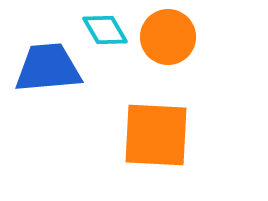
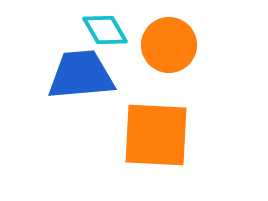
orange circle: moved 1 px right, 8 px down
blue trapezoid: moved 33 px right, 7 px down
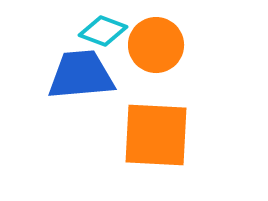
cyan diamond: moved 2 px left, 1 px down; rotated 39 degrees counterclockwise
orange circle: moved 13 px left
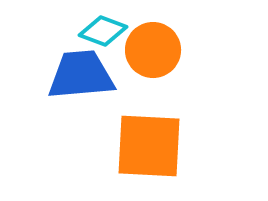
orange circle: moved 3 px left, 5 px down
orange square: moved 7 px left, 11 px down
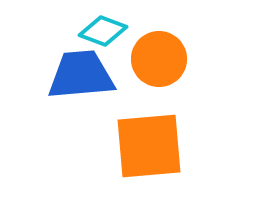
orange circle: moved 6 px right, 9 px down
orange square: rotated 8 degrees counterclockwise
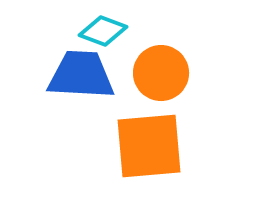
orange circle: moved 2 px right, 14 px down
blue trapezoid: rotated 8 degrees clockwise
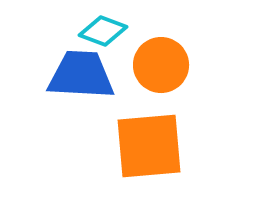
orange circle: moved 8 px up
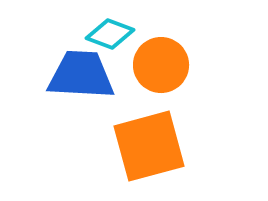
cyan diamond: moved 7 px right, 3 px down
orange square: rotated 10 degrees counterclockwise
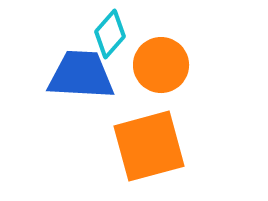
cyan diamond: rotated 69 degrees counterclockwise
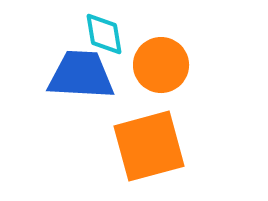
cyan diamond: moved 6 px left; rotated 51 degrees counterclockwise
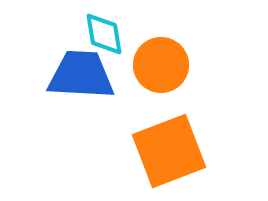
orange square: moved 20 px right, 5 px down; rotated 6 degrees counterclockwise
